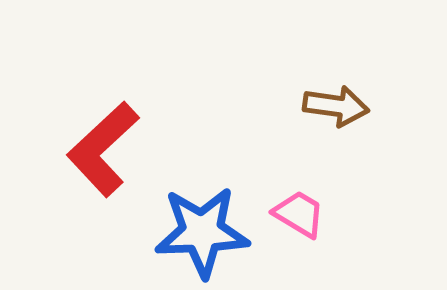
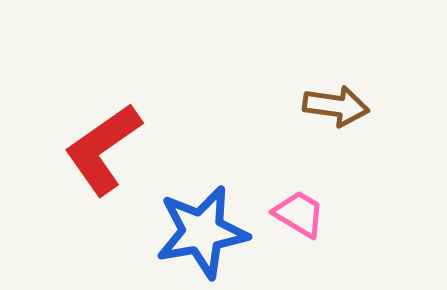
red L-shape: rotated 8 degrees clockwise
blue star: rotated 8 degrees counterclockwise
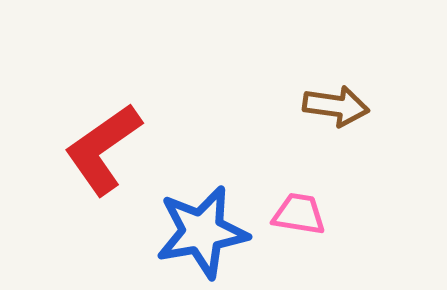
pink trapezoid: rotated 22 degrees counterclockwise
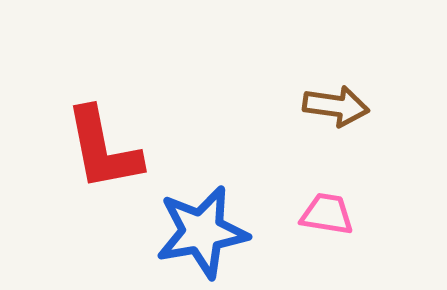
red L-shape: rotated 66 degrees counterclockwise
pink trapezoid: moved 28 px right
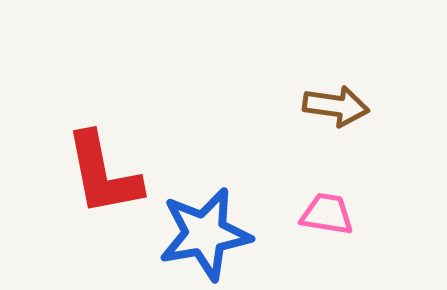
red L-shape: moved 25 px down
blue star: moved 3 px right, 2 px down
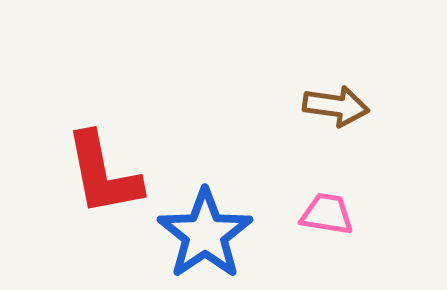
blue star: rotated 24 degrees counterclockwise
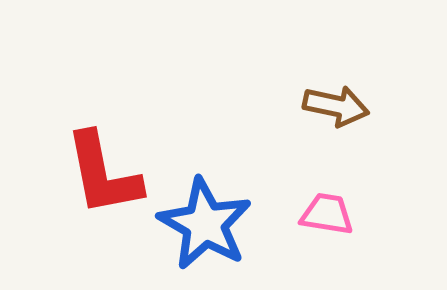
brown arrow: rotated 4 degrees clockwise
blue star: moved 10 px up; rotated 8 degrees counterclockwise
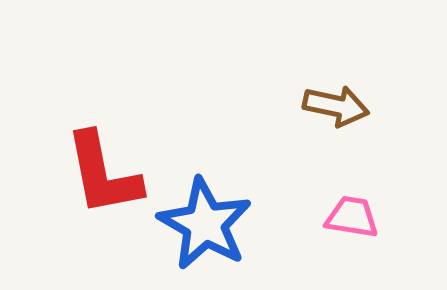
pink trapezoid: moved 25 px right, 3 px down
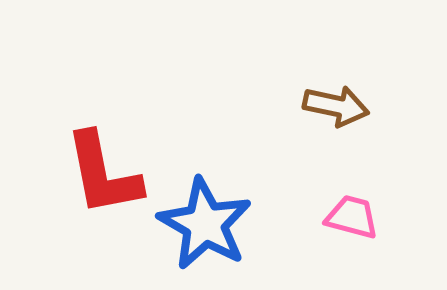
pink trapezoid: rotated 6 degrees clockwise
